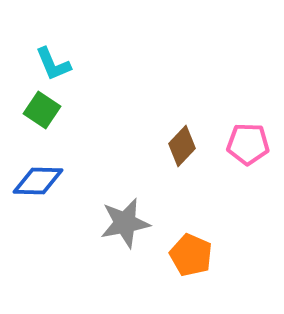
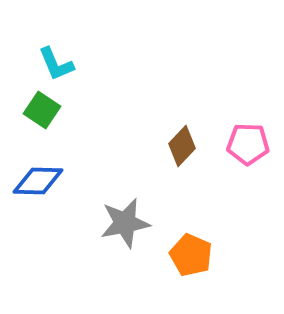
cyan L-shape: moved 3 px right
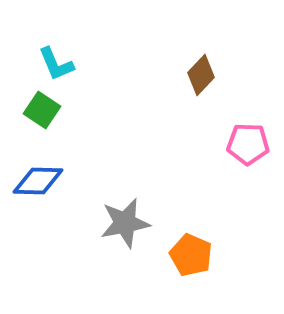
brown diamond: moved 19 px right, 71 px up
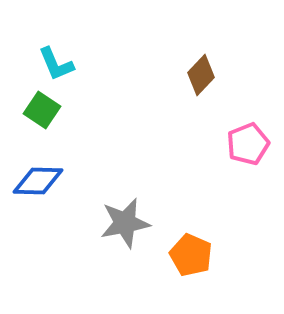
pink pentagon: rotated 24 degrees counterclockwise
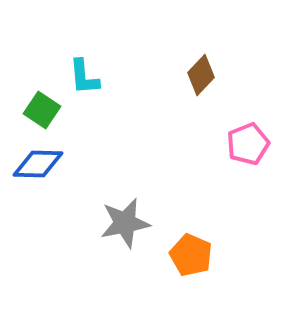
cyan L-shape: moved 28 px right, 13 px down; rotated 18 degrees clockwise
blue diamond: moved 17 px up
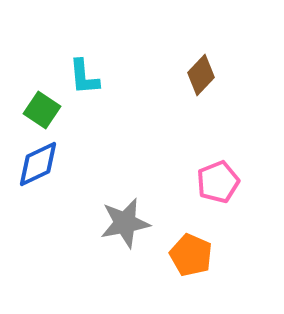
pink pentagon: moved 30 px left, 38 px down
blue diamond: rotated 27 degrees counterclockwise
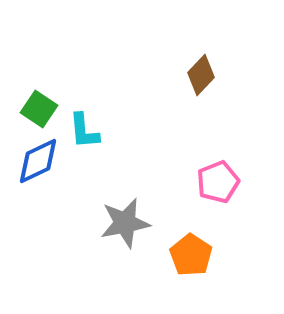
cyan L-shape: moved 54 px down
green square: moved 3 px left, 1 px up
blue diamond: moved 3 px up
orange pentagon: rotated 9 degrees clockwise
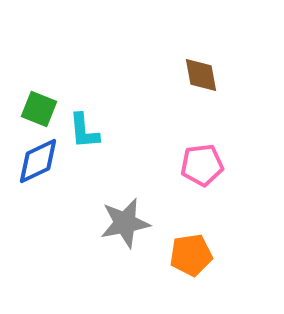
brown diamond: rotated 54 degrees counterclockwise
green square: rotated 12 degrees counterclockwise
pink pentagon: moved 16 px left, 17 px up; rotated 15 degrees clockwise
orange pentagon: rotated 30 degrees clockwise
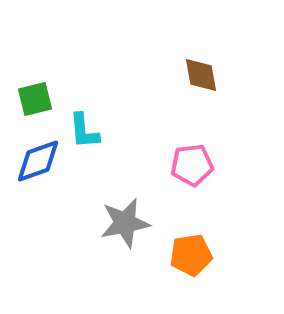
green square: moved 4 px left, 10 px up; rotated 36 degrees counterclockwise
blue diamond: rotated 6 degrees clockwise
pink pentagon: moved 10 px left
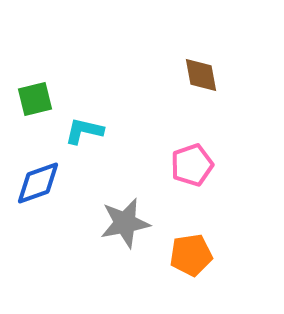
cyan L-shape: rotated 108 degrees clockwise
blue diamond: moved 22 px down
pink pentagon: rotated 12 degrees counterclockwise
